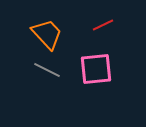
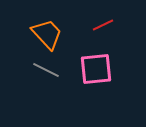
gray line: moved 1 px left
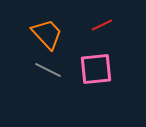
red line: moved 1 px left
gray line: moved 2 px right
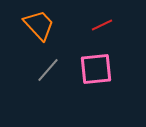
orange trapezoid: moved 8 px left, 9 px up
gray line: rotated 76 degrees counterclockwise
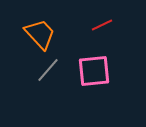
orange trapezoid: moved 1 px right, 9 px down
pink square: moved 2 px left, 2 px down
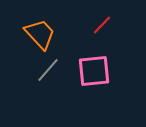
red line: rotated 20 degrees counterclockwise
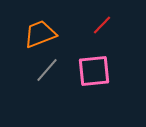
orange trapezoid: rotated 68 degrees counterclockwise
gray line: moved 1 px left
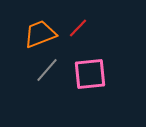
red line: moved 24 px left, 3 px down
pink square: moved 4 px left, 3 px down
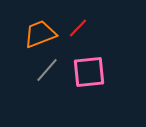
pink square: moved 1 px left, 2 px up
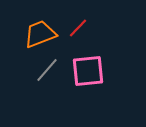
pink square: moved 1 px left, 1 px up
